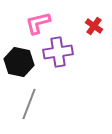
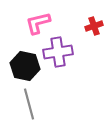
red cross: rotated 36 degrees clockwise
black hexagon: moved 6 px right, 4 px down
gray line: rotated 36 degrees counterclockwise
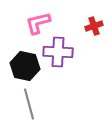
purple cross: rotated 12 degrees clockwise
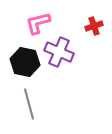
purple cross: moved 1 px right; rotated 20 degrees clockwise
black hexagon: moved 4 px up
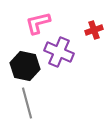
red cross: moved 4 px down
black hexagon: moved 4 px down
gray line: moved 2 px left, 1 px up
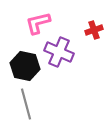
gray line: moved 1 px left, 1 px down
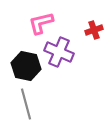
pink L-shape: moved 3 px right
black hexagon: moved 1 px right
